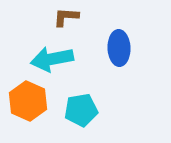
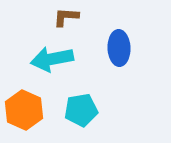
orange hexagon: moved 4 px left, 9 px down
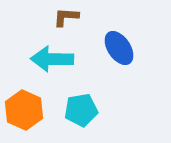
blue ellipse: rotated 32 degrees counterclockwise
cyan arrow: rotated 12 degrees clockwise
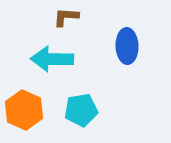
blue ellipse: moved 8 px right, 2 px up; rotated 32 degrees clockwise
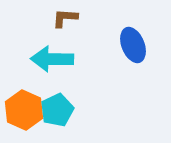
brown L-shape: moved 1 px left, 1 px down
blue ellipse: moved 6 px right, 1 px up; rotated 20 degrees counterclockwise
cyan pentagon: moved 24 px left; rotated 16 degrees counterclockwise
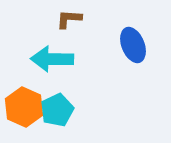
brown L-shape: moved 4 px right, 1 px down
orange hexagon: moved 3 px up
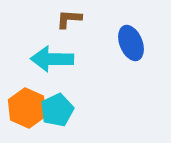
blue ellipse: moved 2 px left, 2 px up
orange hexagon: moved 3 px right, 1 px down
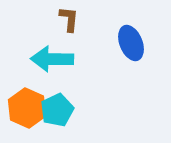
brown L-shape: rotated 92 degrees clockwise
